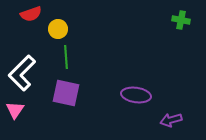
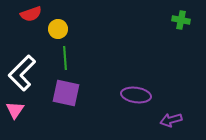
green line: moved 1 px left, 1 px down
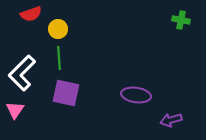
green line: moved 6 px left
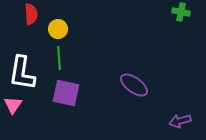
red semicircle: rotated 75 degrees counterclockwise
green cross: moved 8 px up
white L-shape: rotated 36 degrees counterclockwise
purple ellipse: moved 2 px left, 10 px up; rotated 28 degrees clockwise
pink triangle: moved 2 px left, 5 px up
purple arrow: moved 9 px right, 1 px down
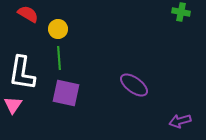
red semicircle: moved 3 px left; rotated 55 degrees counterclockwise
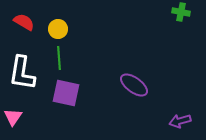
red semicircle: moved 4 px left, 8 px down
pink triangle: moved 12 px down
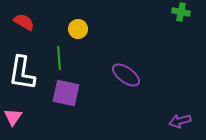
yellow circle: moved 20 px right
purple ellipse: moved 8 px left, 10 px up
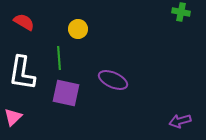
purple ellipse: moved 13 px left, 5 px down; rotated 12 degrees counterclockwise
pink triangle: rotated 12 degrees clockwise
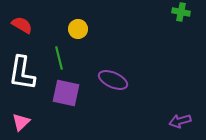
red semicircle: moved 2 px left, 3 px down
green line: rotated 10 degrees counterclockwise
pink triangle: moved 8 px right, 5 px down
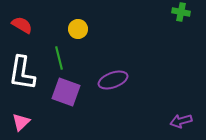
purple ellipse: rotated 44 degrees counterclockwise
purple square: moved 1 px up; rotated 8 degrees clockwise
purple arrow: moved 1 px right
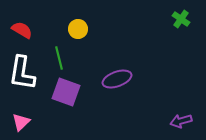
green cross: moved 7 px down; rotated 24 degrees clockwise
red semicircle: moved 5 px down
purple ellipse: moved 4 px right, 1 px up
